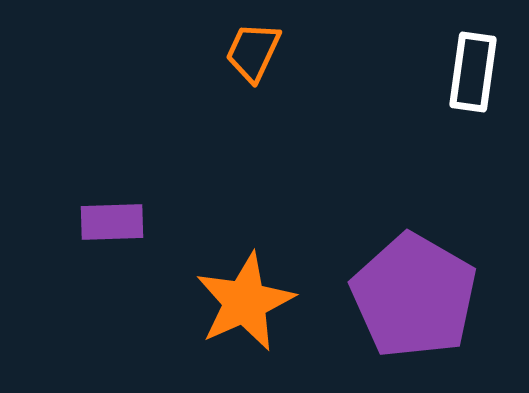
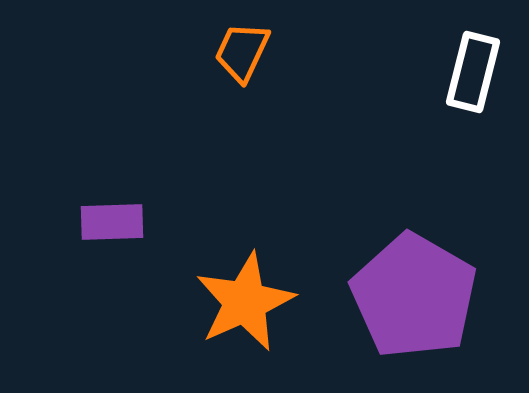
orange trapezoid: moved 11 px left
white rectangle: rotated 6 degrees clockwise
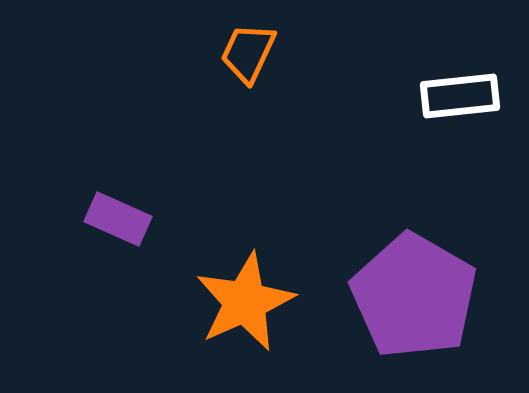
orange trapezoid: moved 6 px right, 1 px down
white rectangle: moved 13 px left, 24 px down; rotated 70 degrees clockwise
purple rectangle: moved 6 px right, 3 px up; rotated 26 degrees clockwise
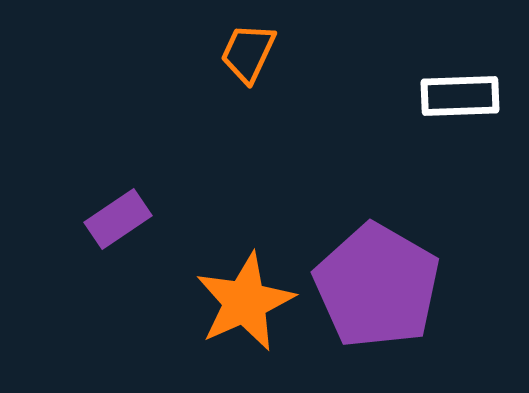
white rectangle: rotated 4 degrees clockwise
purple rectangle: rotated 58 degrees counterclockwise
purple pentagon: moved 37 px left, 10 px up
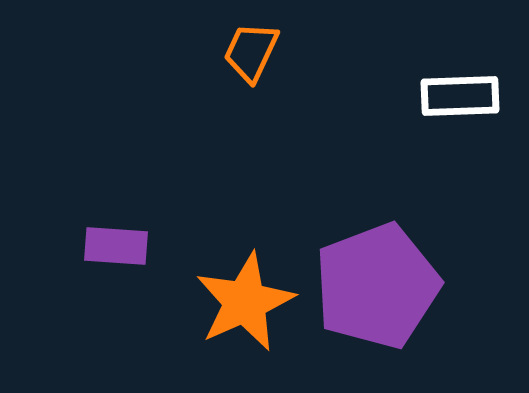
orange trapezoid: moved 3 px right, 1 px up
purple rectangle: moved 2 px left, 27 px down; rotated 38 degrees clockwise
purple pentagon: rotated 21 degrees clockwise
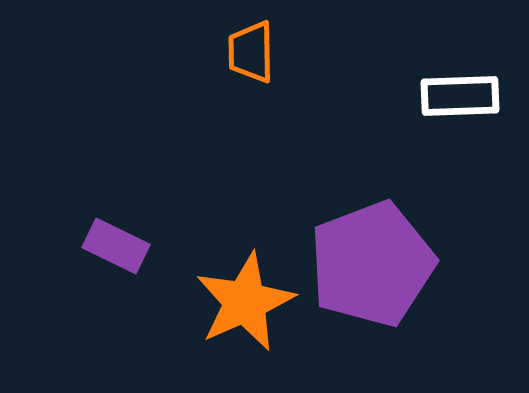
orange trapezoid: rotated 26 degrees counterclockwise
purple rectangle: rotated 22 degrees clockwise
purple pentagon: moved 5 px left, 22 px up
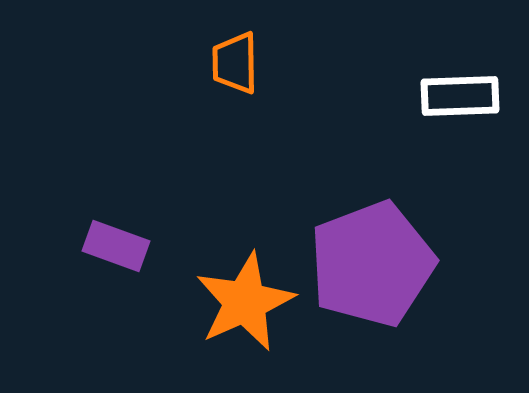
orange trapezoid: moved 16 px left, 11 px down
purple rectangle: rotated 6 degrees counterclockwise
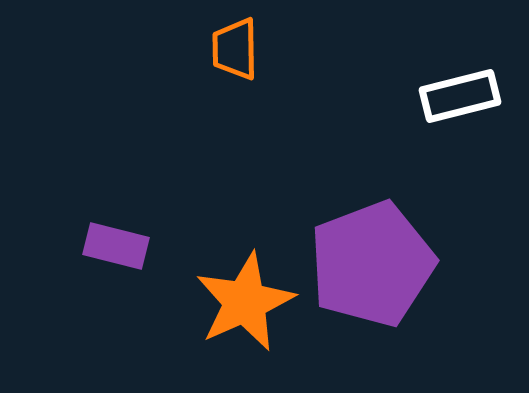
orange trapezoid: moved 14 px up
white rectangle: rotated 12 degrees counterclockwise
purple rectangle: rotated 6 degrees counterclockwise
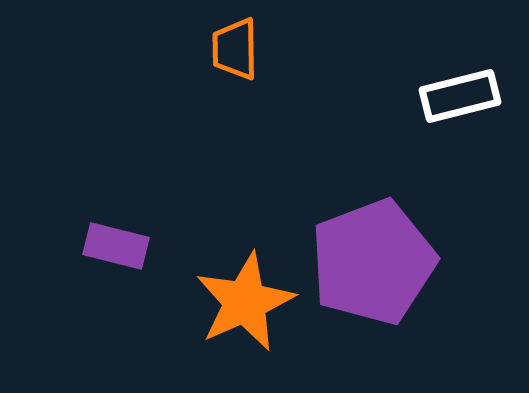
purple pentagon: moved 1 px right, 2 px up
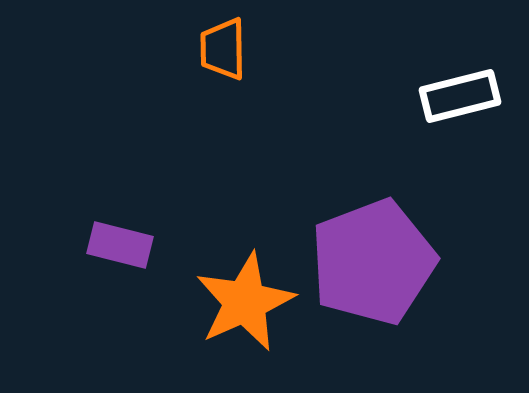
orange trapezoid: moved 12 px left
purple rectangle: moved 4 px right, 1 px up
